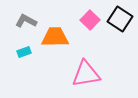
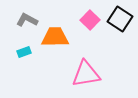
gray L-shape: moved 1 px right, 1 px up
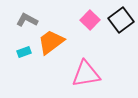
black square: moved 1 px right, 1 px down; rotated 20 degrees clockwise
orange trapezoid: moved 4 px left, 5 px down; rotated 36 degrees counterclockwise
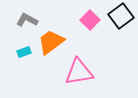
black square: moved 4 px up
pink triangle: moved 7 px left, 2 px up
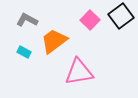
orange trapezoid: moved 3 px right, 1 px up
cyan rectangle: rotated 48 degrees clockwise
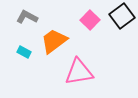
black square: moved 1 px right
gray L-shape: moved 3 px up
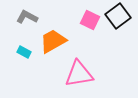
black square: moved 4 px left
pink square: rotated 18 degrees counterclockwise
orange trapezoid: moved 1 px left; rotated 8 degrees clockwise
pink triangle: moved 2 px down
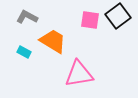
pink square: rotated 18 degrees counterclockwise
orange trapezoid: rotated 60 degrees clockwise
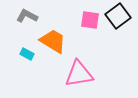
gray L-shape: moved 1 px up
cyan rectangle: moved 3 px right, 2 px down
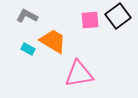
pink square: rotated 12 degrees counterclockwise
cyan rectangle: moved 1 px right, 5 px up
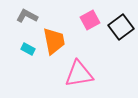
black square: moved 3 px right, 11 px down
pink square: rotated 24 degrees counterclockwise
orange trapezoid: moved 1 px right; rotated 48 degrees clockwise
